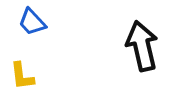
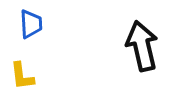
blue trapezoid: moved 1 px left, 2 px down; rotated 140 degrees counterclockwise
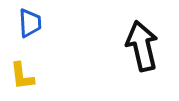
blue trapezoid: moved 1 px left, 1 px up
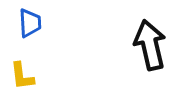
black arrow: moved 8 px right, 1 px up
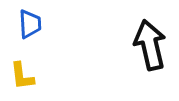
blue trapezoid: moved 1 px down
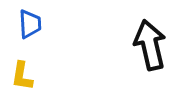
yellow L-shape: rotated 16 degrees clockwise
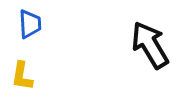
black arrow: rotated 18 degrees counterclockwise
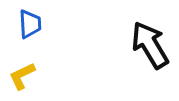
yellow L-shape: rotated 56 degrees clockwise
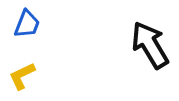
blue trapezoid: moved 3 px left; rotated 24 degrees clockwise
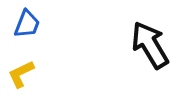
yellow L-shape: moved 1 px left, 2 px up
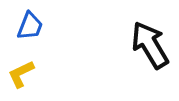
blue trapezoid: moved 3 px right, 2 px down
